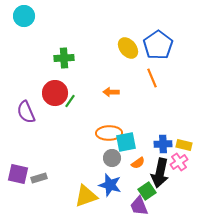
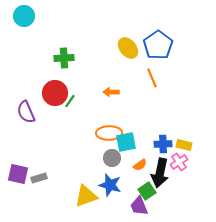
orange semicircle: moved 2 px right, 2 px down
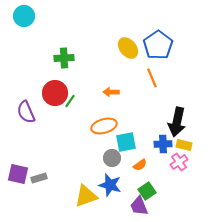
orange ellipse: moved 5 px left, 7 px up; rotated 15 degrees counterclockwise
black arrow: moved 17 px right, 51 px up
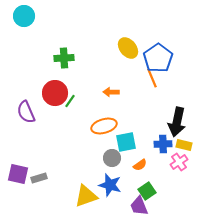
blue pentagon: moved 13 px down
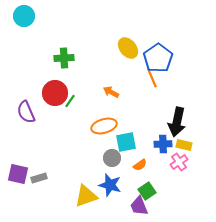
orange arrow: rotated 28 degrees clockwise
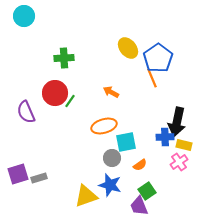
blue cross: moved 2 px right, 7 px up
purple square: rotated 30 degrees counterclockwise
